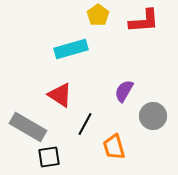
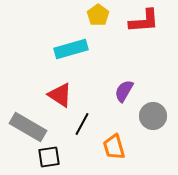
black line: moved 3 px left
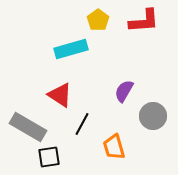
yellow pentagon: moved 5 px down
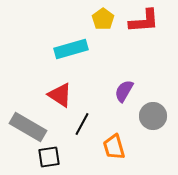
yellow pentagon: moved 5 px right, 1 px up
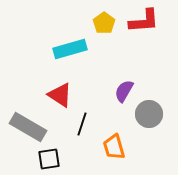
yellow pentagon: moved 1 px right, 4 px down
cyan rectangle: moved 1 px left
gray circle: moved 4 px left, 2 px up
black line: rotated 10 degrees counterclockwise
black square: moved 2 px down
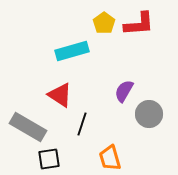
red L-shape: moved 5 px left, 3 px down
cyan rectangle: moved 2 px right, 2 px down
orange trapezoid: moved 4 px left, 11 px down
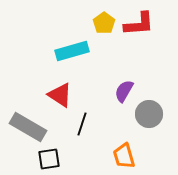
orange trapezoid: moved 14 px right, 2 px up
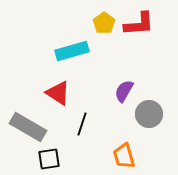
red triangle: moved 2 px left, 2 px up
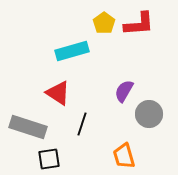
gray rectangle: rotated 12 degrees counterclockwise
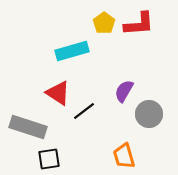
black line: moved 2 px right, 13 px up; rotated 35 degrees clockwise
